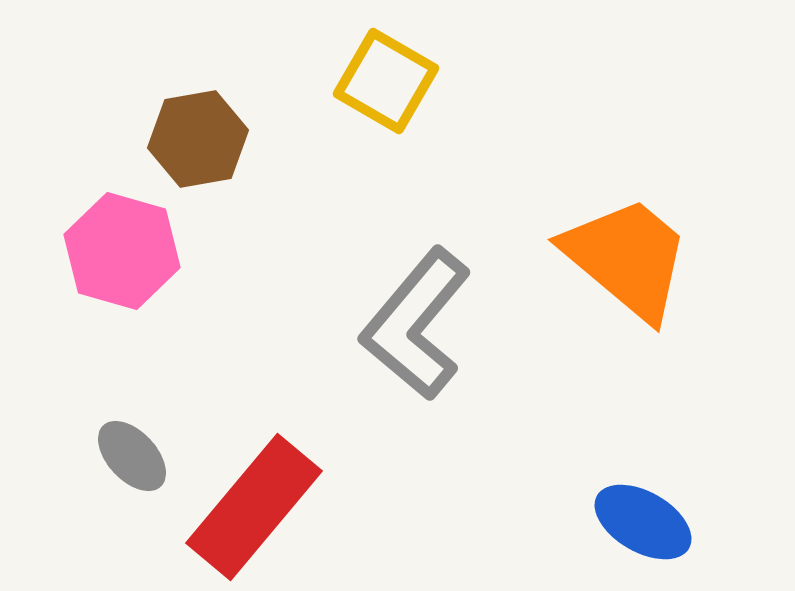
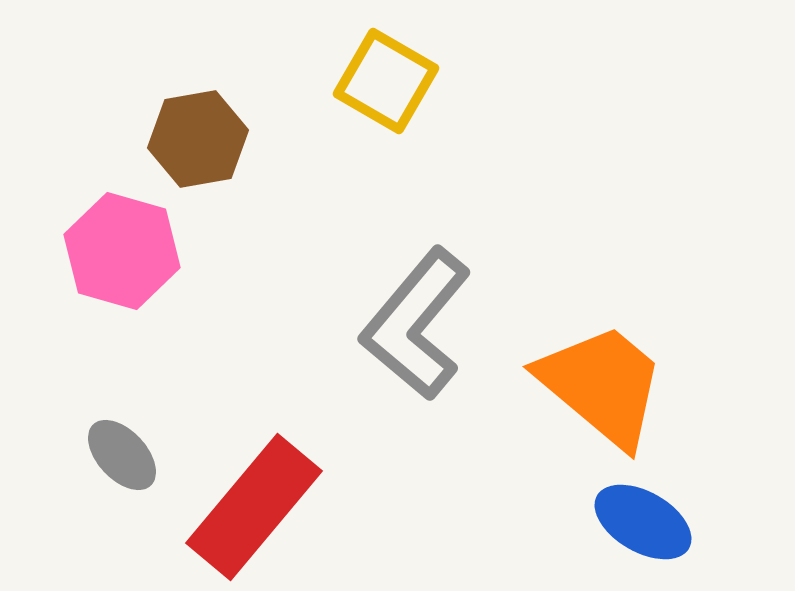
orange trapezoid: moved 25 px left, 127 px down
gray ellipse: moved 10 px left, 1 px up
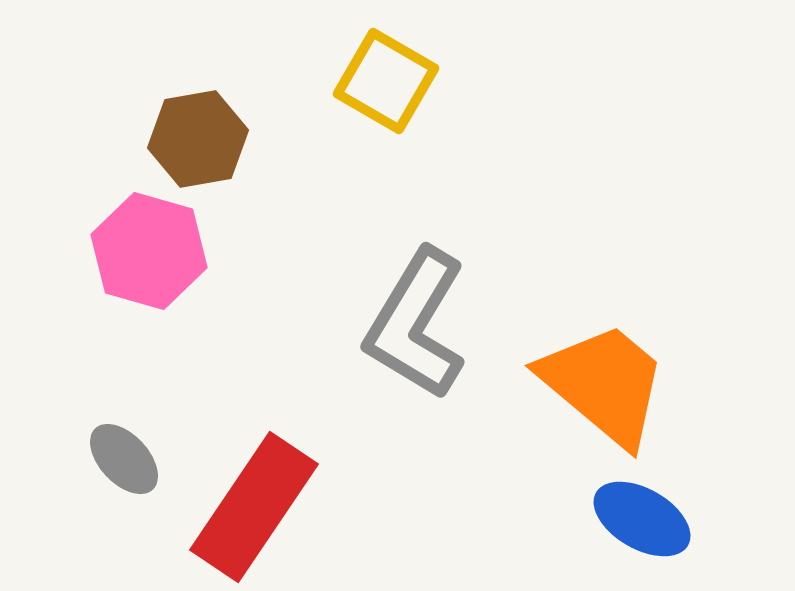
pink hexagon: moved 27 px right
gray L-shape: rotated 9 degrees counterclockwise
orange trapezoid: moved 2 px right, 1 px up
gray ellipse: moved 2 px right, 4 px down
red rectangle: rotated 6 degrees counterclockwise
blue ellipse: moved 1 px left, 3 px up
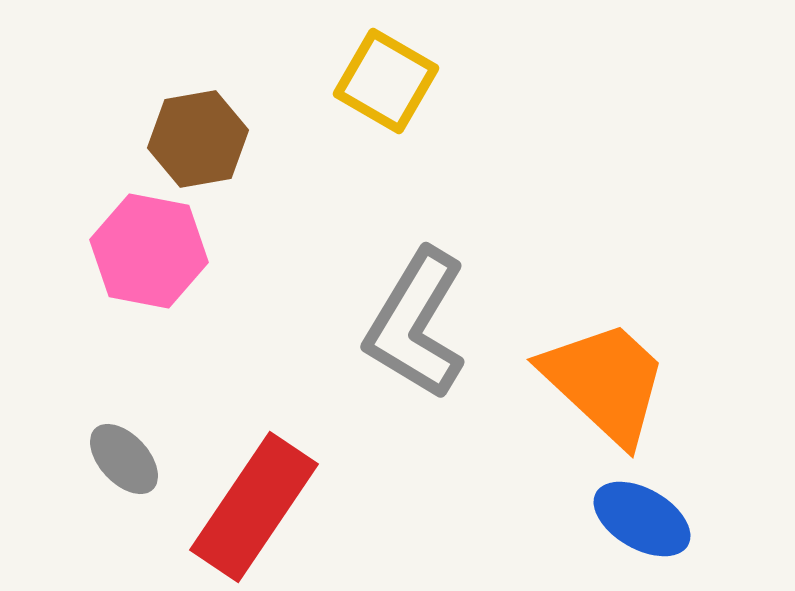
pink hexagon: rotated 5 degrees counterclockwise
orange trapezoid: moved 1 px right, 2 px up; rotated 3 degrees clockwise
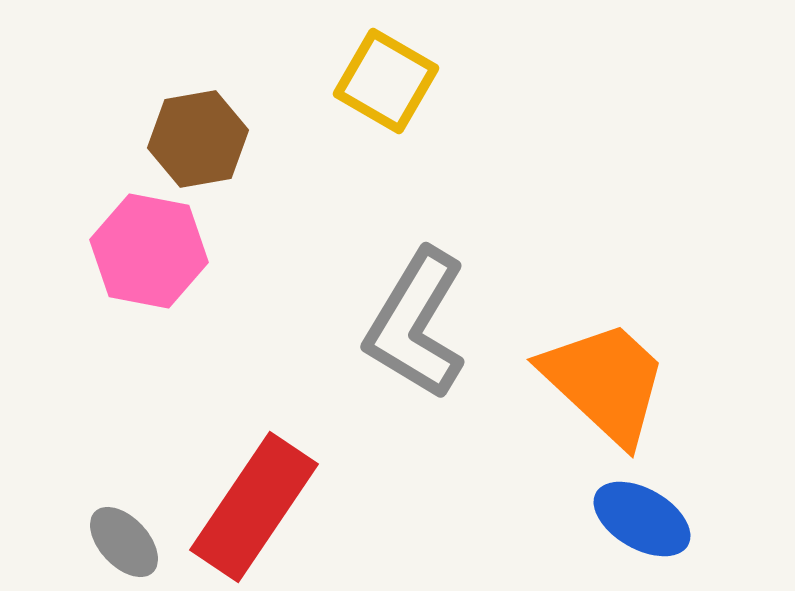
gray ellipse: moved 83 px down
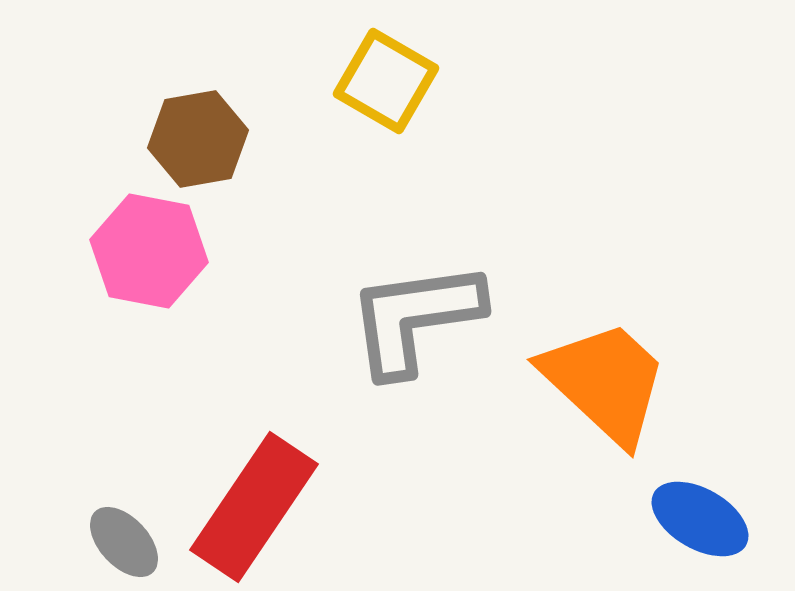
gray L-shape: moved 1 px left, 6 px up; rotated 51 degrees clockwise
blue ellipse: moved 58 px right
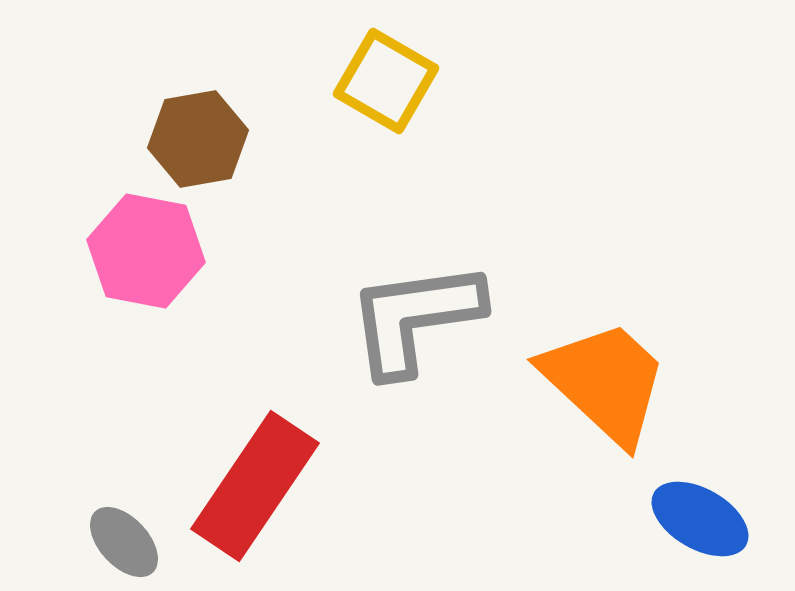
pink hexagon: moved 3 px left
red rectangle: moved 1 px right, 21 px up
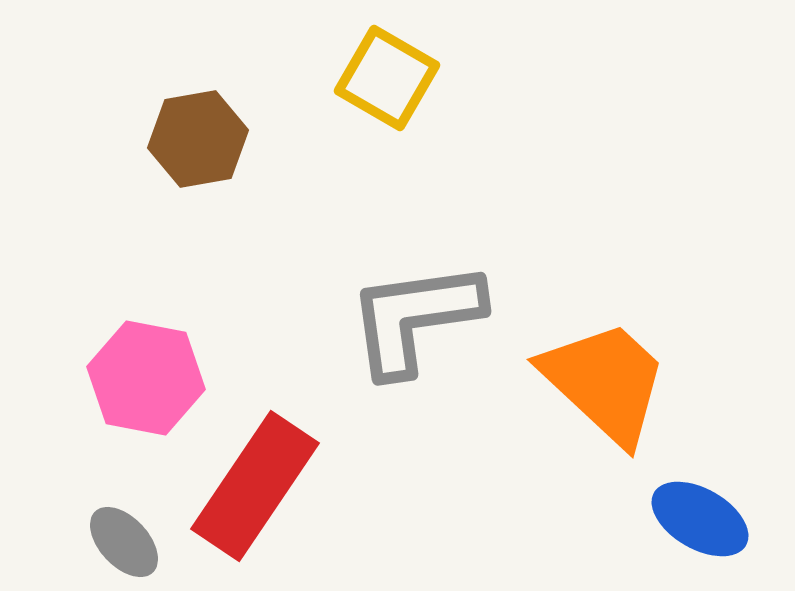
yellow square: moved 1 px right, 3 px up
pink hexagon: moved 127 px down
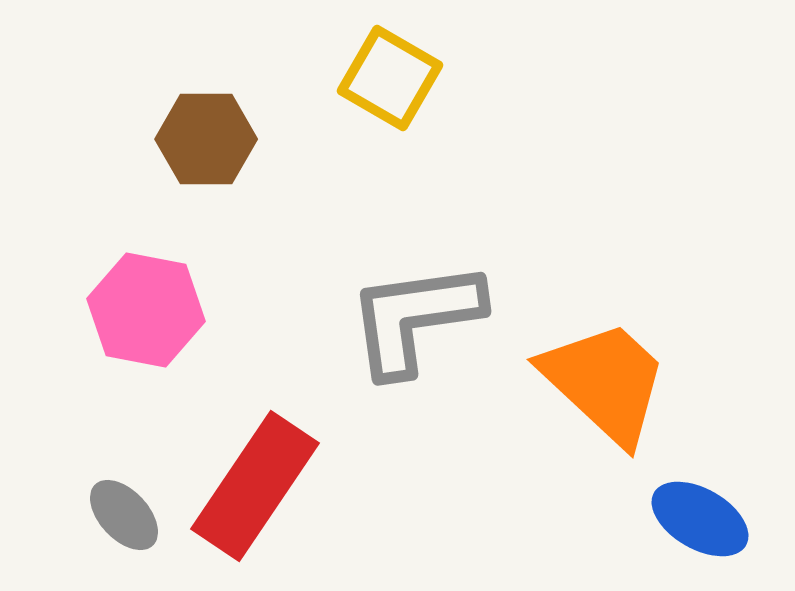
yellow square: moved 3 px right
brown hexagon: moved 8 px right; rotated 10 degrees clockwise
pink hexagon: moved 68 px up
gray ellipse: moved 27 px up
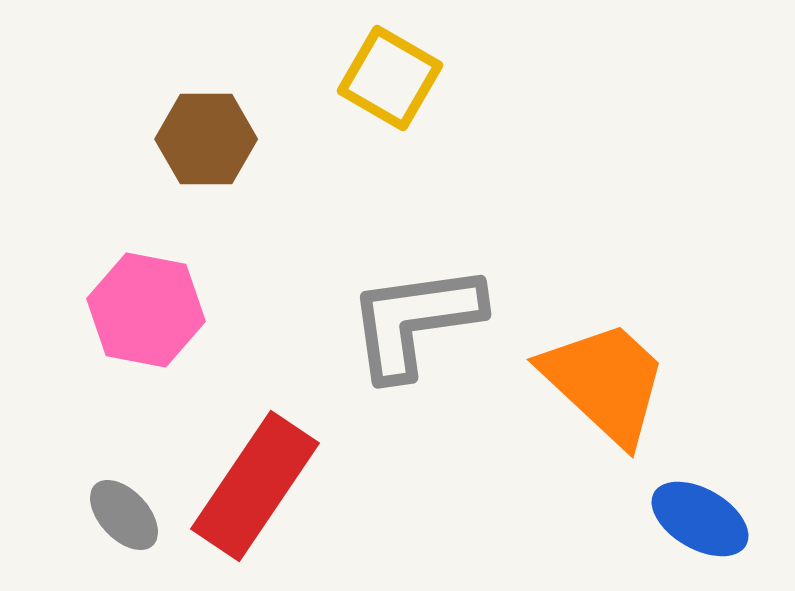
gray L-shape: moved 3 px down
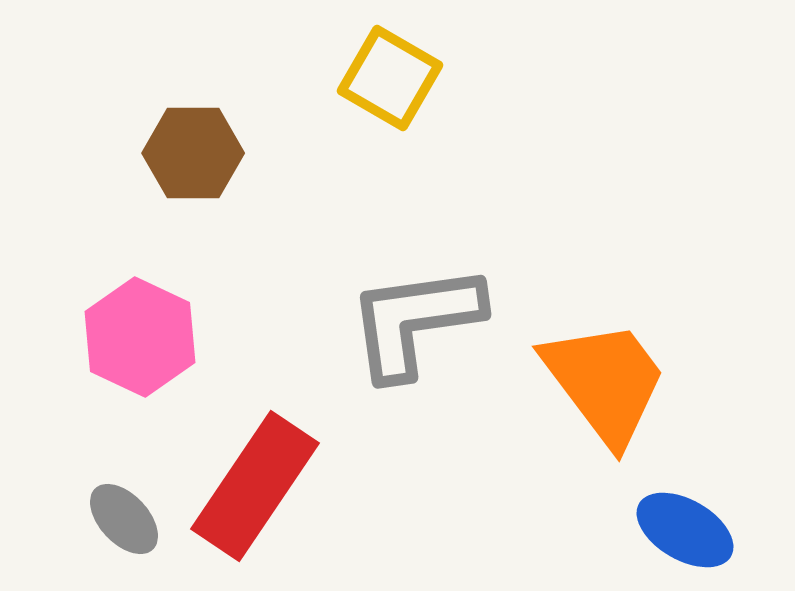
brown hexagon: moved 13 px left, 14 px down
pink hexagon: moved 6 px left, 27 px down; rotated 14 degrees clockwise
orange trapezoid: rotated 10 degrees clockwise
gray ellipse: moved 4 px down
blue ellipse: moved 15 px left, 11 px down
